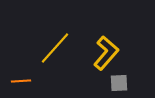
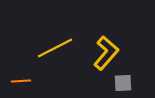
yellow line: rotated 21 degrees clockwise
gray square: moved 4 px right
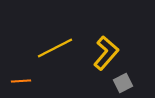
gray square: rotated 24 degrees counterclockwise
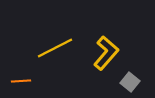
gray square: moved 7 px right, 1 px up; rotated 24 degrees counterclockwise
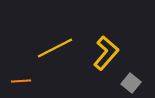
gray square: moved 1 px right, 1 px down
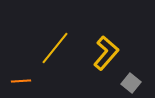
yellow line: rotated 24 degrees counterclockwise
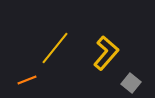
orange line: moved 6 px right, 1 px up; rotated 18 degrees counterclockwise
